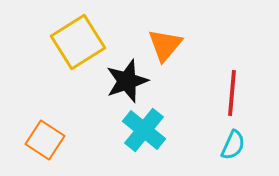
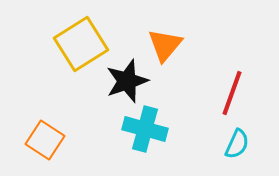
yellow square: moved 3 px right, 2 px down
red line: rotated 15 degrees clockwise
cyan cross: moved 1 px right, 1 px up; rotated 24 degrees counterclockwise
cyan semicircle: moved 4 px right, 1 px up
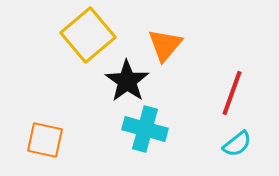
yellow square: moved 7 px right, 9 px up; rotated 8 degrees counterclockwise
black star: rotated 18 degrees counterclockwise
orange square: rotated 21 degrees counterclockwise
cyan semicircle: rotated 28 degrees clockwise
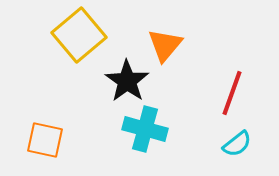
yellow square: moved 9 px left
